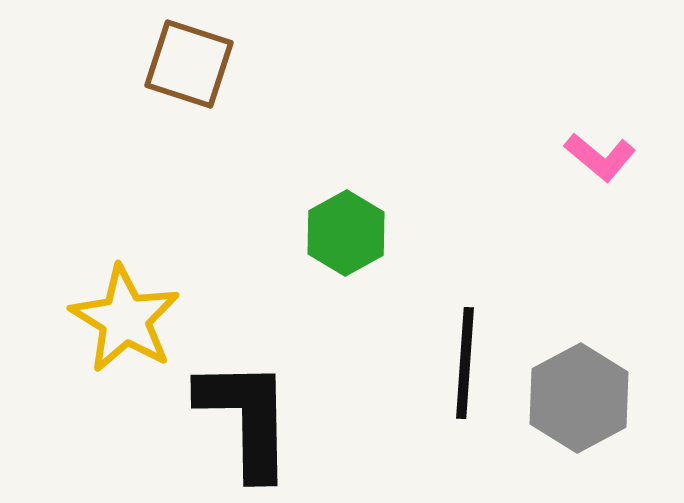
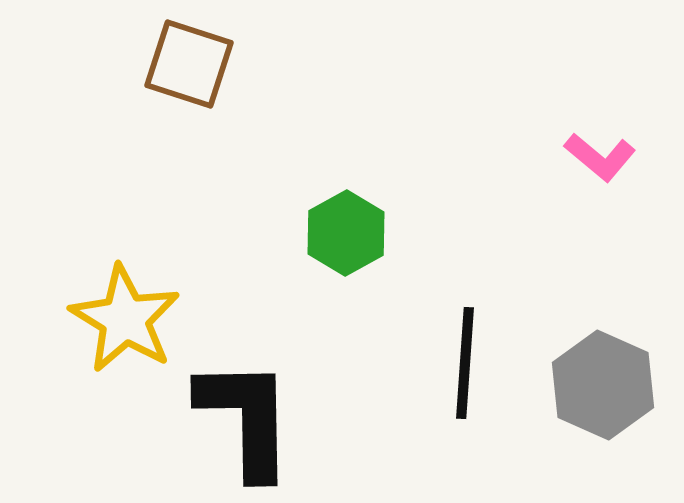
gray hexagon: moved 24 px right, 13 px up; rotated 8 degrees counterclockwise
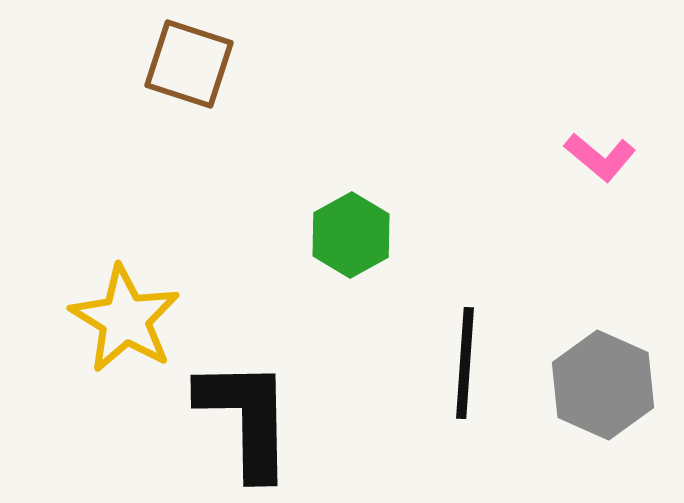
green hexagon: moved 5 px right, 2 px down
